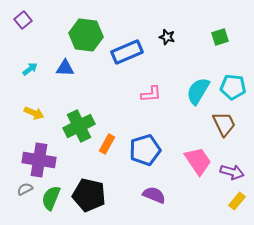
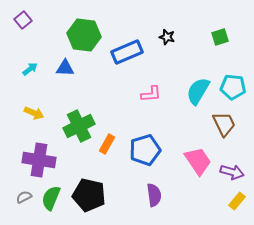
green hexagon: moved 2 px left
gray semicircle: moved 1 px left, 8 px down
purple semicircle: rotated 60 degrees clockwise
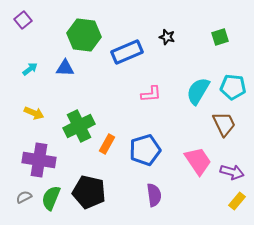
black pentagon: moved 3 px up
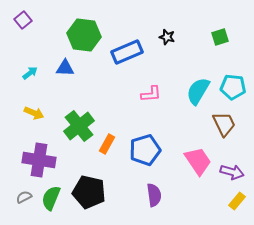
cyan arrow: moved 4 px down
green cross: rotated 12 degrees counterclockwise
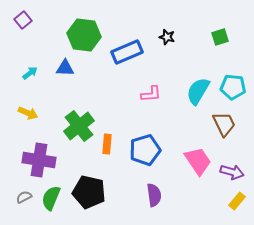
yellow arrow: moved 6 px left
orange rectangle: rotated 24 degrees counterclockwise
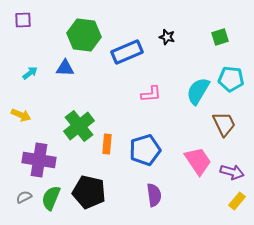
purple square: rotated 36 degrees clockwise
cyan pentagon: moved 2 px left, 8 px up
yellow arrow: moved 7 px left, 2 px down
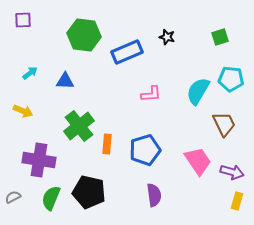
blue triangle: moved 13 px down
yellow arrow: moved 2 px right, 4 px up
gray semicircle: moved 11 px left
yellow rectangle: rotated 24 degrees counterclockwise
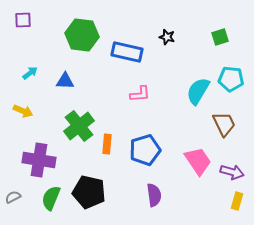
green hexagon: moved 2 px left
blue rectangle: rotated 36 degrees clockwise
pink L-shape: moved 11 px left
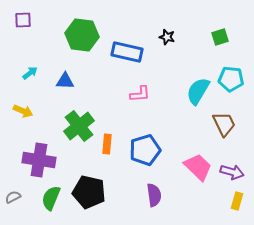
pink trapezoid: moved 6 px down; rotated 12 degrees counterclockwise
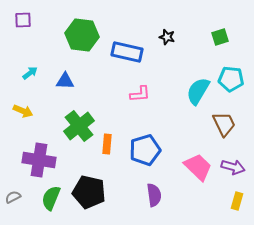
purple arrow: moved 1 px right, 5 px up
